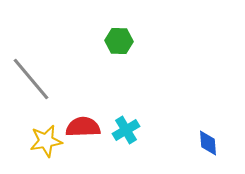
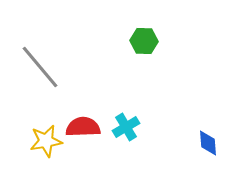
green hexagon: moved 25 px right
gray line: moved 9 px right, 12 px up
cyan cross: moved 3 px up
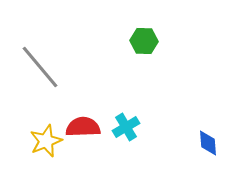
yellow star: rotated 12 degrees counterclockwise
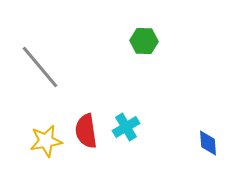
red semicircle: moved 3 px right, 4 px down; rotated 96 degrees counterclockwise
yellow star: rotated 12 degrees clockwise
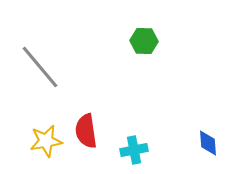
cyan cross: moved 8 px right, 23 px down; rotated 20 degrees clockwise
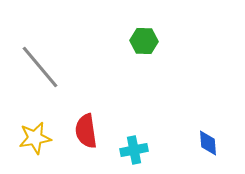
yellow star: moved 11 px left, 3 px up
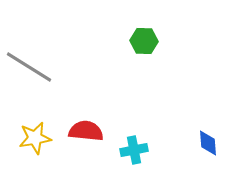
gray line: moved 11 px left; rotated 18 degrees counterclockwise
red semicircle: rotated 104 degrees clockwise
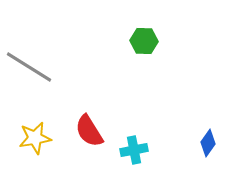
red semicircle: moved 3 px right; rotated 128 degrees counterclockwise
blue diamond: rotated 40 degrees clockwise
